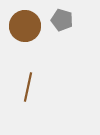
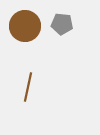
gray pentagon: moved 4 px down; rotated 10 degrees counterclockwise
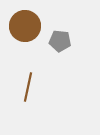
gray pentagon: moved 2 px left, 17 px down
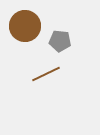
brown line: moved 18 px right, 13 px up; rotated 52 degrees clockwise
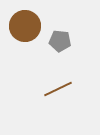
brown line: moved 12 px right, 15 px down
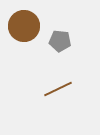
brown circle: moved 1 px left
